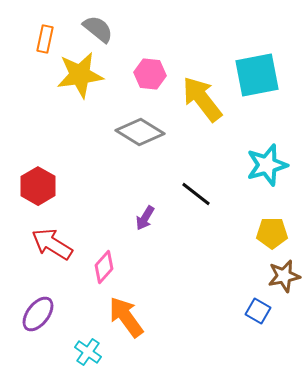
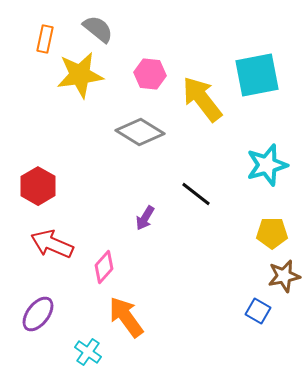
red arrow: rotated 9 degrees counterclockwise
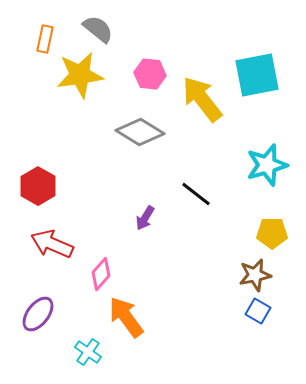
pink diamond: moved 3 px left, 7 px down
brown star: moved 29 px left, 1 px up
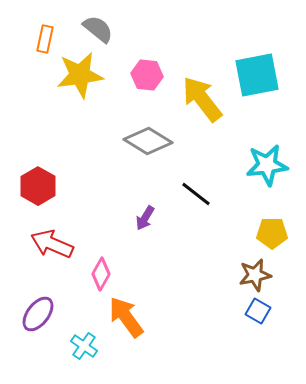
pink hexagon: moved 3 px left, 1 px down
gray diamond: moved 8 px right, 9 px down
cyan star: rotated 9 degrees clockwise
pink diamond: rotated 12 degrees counterclockwise
cyan cross: moved 4 px left, 6 px up
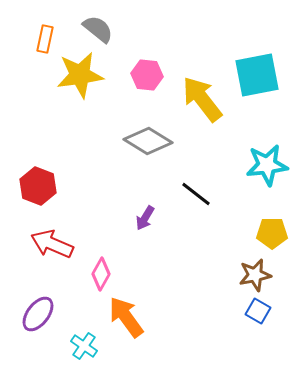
red hexagon: rotated 9 degrees counterclockwise
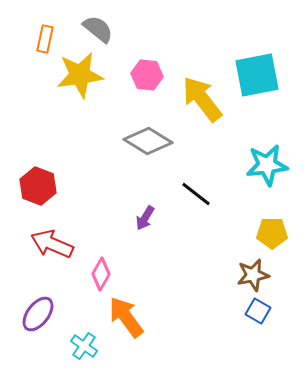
brown star: moved 2 px left
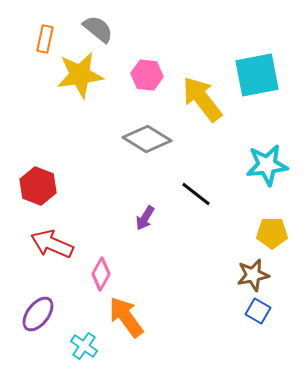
gray diamond: moved 1 px left, 2 px up
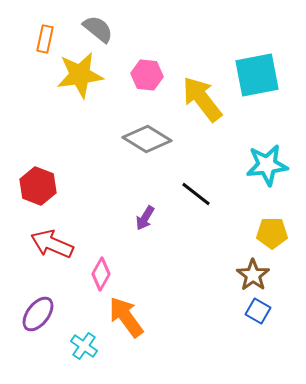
brown star: rotated 24 degrees counterclockwise
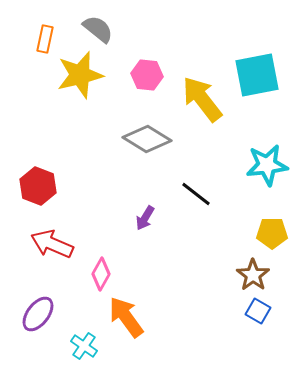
yellow star: rotated 6 degrees counterclockwise
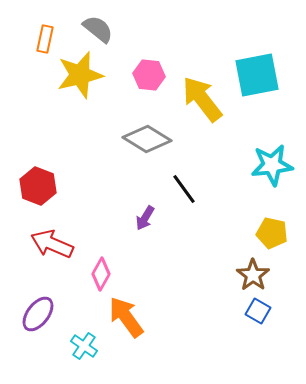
pink hexagon: moved 2 px right
cyan star: moved 5 px right
black line: moved 12 px left, 5 px up; rotated 16 degrees clockwise
yellow pentagon: rotated 12 degrees clockwise
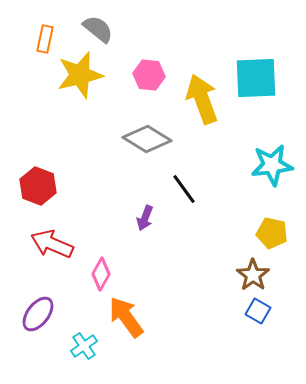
cyan square: moved 1 px left, 3 px down; rotated 9 degrees clockwise
yellow arrow: rotated 18 degrees clockwise
purple arrow: rotated 10 degrees counterclockwise
cyan cross: rotated 20 degrees clockwise
